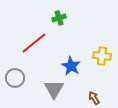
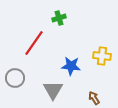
red line: rotated 16 degrees counterclockwise
blue star: rotated 24 degrees counterclockwise
gray triangle: moved 1 px left, 1 px down
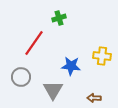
gray circle: moved 6 px right, 1 px up
brown arrow: rotated 56 degrees counterclockwise
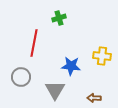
red line: rotated 24 degrees counterclockwise
gray triangle: moved 2 px right
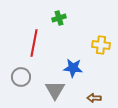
yellow cross: moved 1 px left, 11 px up
blue star: moved 2 px right, 2 px down
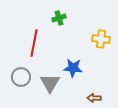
yellow cross: moved 6 px up
gray triangle: moved 5 px left, 7 px up
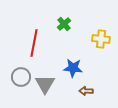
green cross: moved 5 px right, 6 px down; rotated 24 degrees counterclockwise
gray triangle: moved 5 px left, 1 px down
brown arrow: moved 8 px left, 7 px up
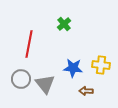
yellow cross: moved 26 px down
red line: moved 5 px left, 1 px down
gray circle: moved 2 px down
gray triangle: rotated 10 degrees counterclockwise
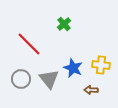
red line: rotated 56 degrees counterclockwise
blue star: rotated 18 degrees clockwise
gray triangle: moved 4 px right, 5 px up
brown arrow: moved 5 px right, 1 px up
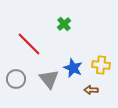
gray circle: moved 5 px left
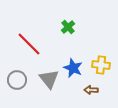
green cross: moved 4 px right, 3 px down
gray circle: moved 1 px right, 1 px down
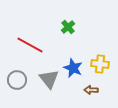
red line: moved 1 px right, 1 px down; rotated 16 degrees counterclockwise
yellow cross: moved 1 px left, 1 px up
